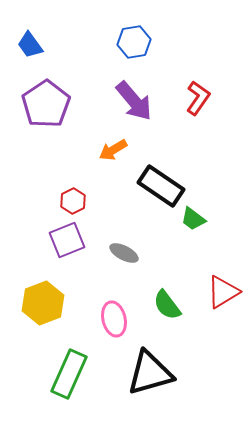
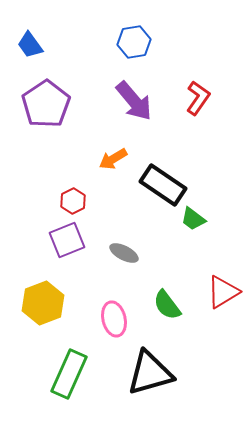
orange arrow: moved 9 px down
black rectangle: moved 2 px right, 1 px up
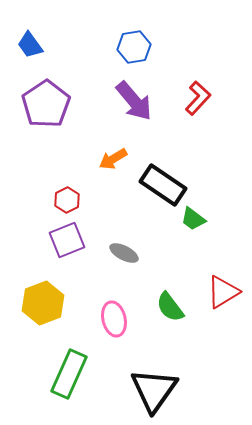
blue hexagon: moved 5 px down
red L-shape: rotated 8 degrees clockwise
red hexagon: moved 6 px left, 1 px up
green semicircle: moved 3 px right, 2 px down
black triangle: moved 4 px right, 17 px down; rotated 39 degrees counterclockwise
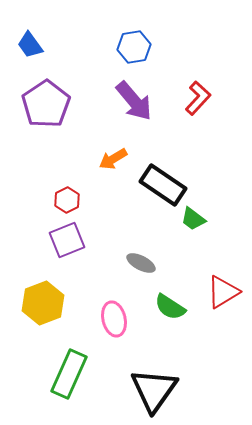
gray ellipse: moved 17 px right, 10 px down
green semicircle: rotated 20 degrees counterclockwise
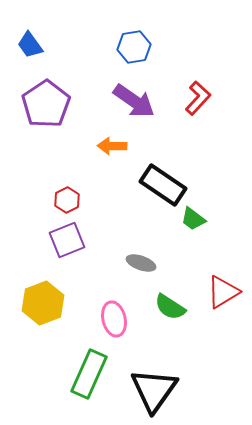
purple arrow: rotated 15 degrees counterclockwise
orange arrow: moved 1 px left, 13 px up; rotated 32 degrees clockwise
gray ellipse: rotated 8 degrees counterclockwise
green rectangle: moved 20 px right
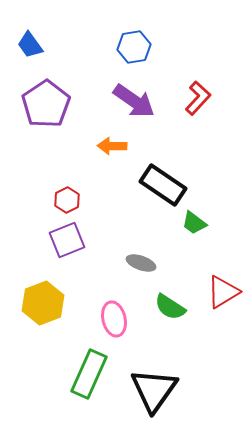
green trapezoid: moved 1 px right, 4 px down
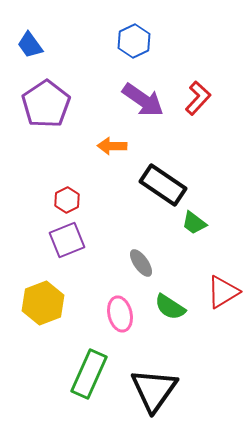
blue hexagon: moved 6 px up; rotated 16 degrees counterclockwise
purple arrow: moved 9 px right, 1 px up
gray ellipse: rotated 36 degrees clockwise
pink ellipse: moved 6 px right, 5 px up
